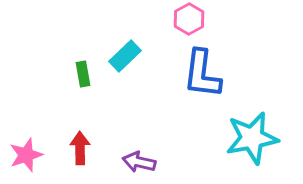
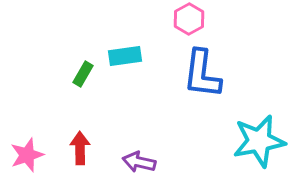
cyan rectangle: rotated 36 degrees clockwise
green rectangle: rotated 40 degrees clockwise
cyan star: moved 7 px right, 3 px down
pink star: moved 1 px right
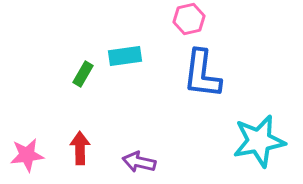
pink hexagon: rotated 16 degrees clockwise
pink star: rotated 12 degrees clockwise
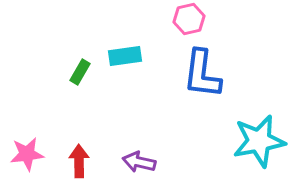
green rectangle: moved 3 px left, 2 px up
red arrow: moved 1 px left, 13 px down
pink star: moved 1 px up
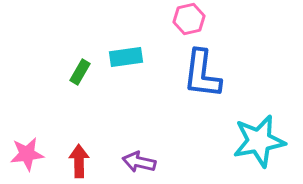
cyan rectangle: moved 1 px right, 1 px down
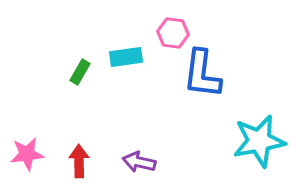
pink hexagon: moved 16 px left, 14 px down; rotated 20 degrees clockwise
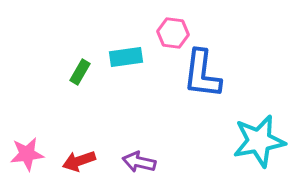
red arrow: rotated 108 degrees counterclockwise
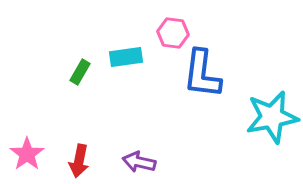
cyan star: moved 13 px right, 24 px up
pink star: rotated 28 degrees counterclockwise
red arrow: rotated 60 degrees counterclockwise
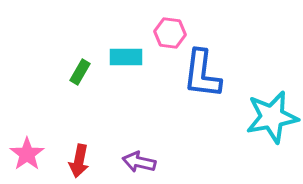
pink hexagon: moved 3 px left
cyan rectangle: rotated 8 degrees clockwise
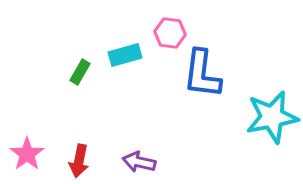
cyan rectangle: moved 1 px left, 2 px up; rotated 16 degrees counterclockwise
